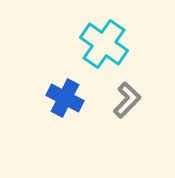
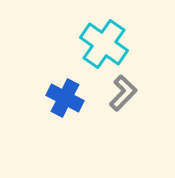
gray L-shape: moved 4 px left, 7 px up
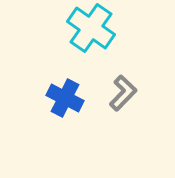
cyan cross: moved 13 px left, 16 px up
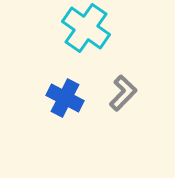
cyan cross: moved 5 px left
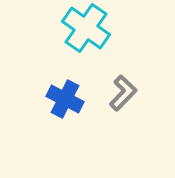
blue cross: moved 1 px down
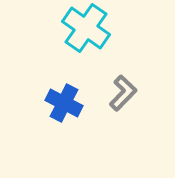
blue cross: moved 1 px left, 4 px down
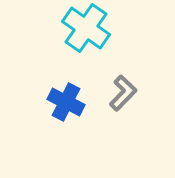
blue cross: moved 2 px right, 1 px up
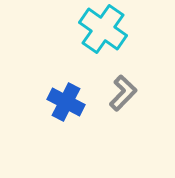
cyan cross: moved 17 px right, 1 px down
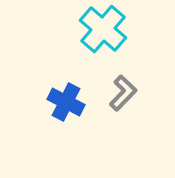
cyan cross: rotated 6 degrees clockwise
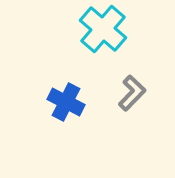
gray L-shape: moved 9 px right
